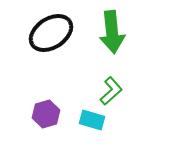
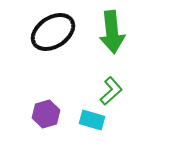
black ellipse: moved 2 px right, 1 px up
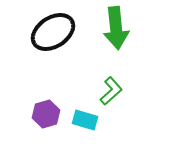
green arrow: moved 4 px right, 4 px up
cyan rectangle: moved 7 px left
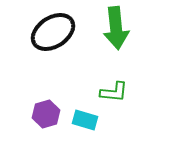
green L-shape: moved 3 px right, 1 px down; rotated 48 degrees clockwise
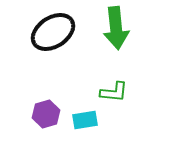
cyan rectangle: rotated 25 degrees counterclockwise
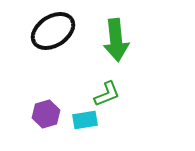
green arrow: moved 12 px down
black ellipse: moved 1 px up
green L-shape: moved 7 px left, 2 px down; rotated 28 degrees counterclockwise
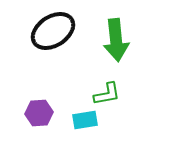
green L-shape: rotated 12 degrees clockwise
purple hexagon: moved 7 px left, 1 px up; rotated 12 degrees clockwise
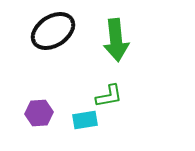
green L-shape: moved 2 px right, 2 px down
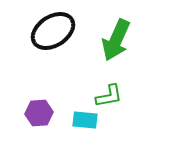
green arrow: rotated 30 degrees clockwise
cyan rectangle: rotated 15 degrees clockwise
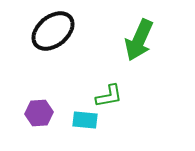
black ellipse: rotated 6 degrees counterclockwise
green arrow: moved 23 px right
